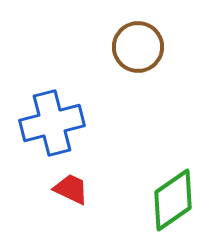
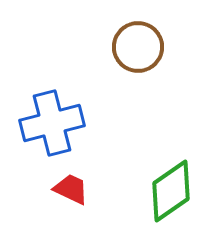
green diamond: moved 2 px left, 9 px up
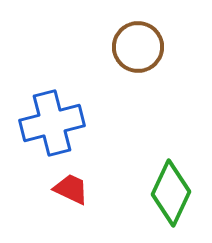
green diamond: moved 2 px down; rotated 30 degrees counterclockwise
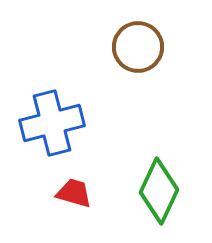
red trapezoid: moved 3 px right, 4 px down; rotated 9 degrees counterclockwise
green diamond: moved 12 px left, 2 px up
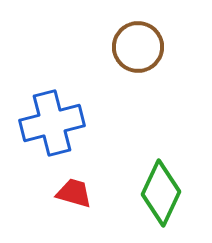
green diamond: moved 2 px right, 2 px down
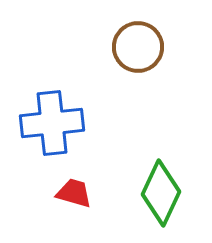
blue cross: rotated 8 degrees clockwise
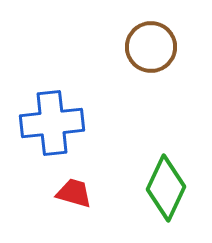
brown circle: moved 13 px right
green diamond: moved 5 px right, 5 px up
